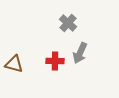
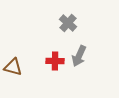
gray arrow: moved 1 px left, 3 px down
brown triangle: moved 1 px left, 3 px down
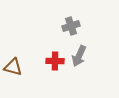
gray cross: moved 3 px right, 3 px down; rotated 30 degrees clockwise
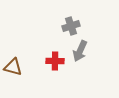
gray arrow: moved 1 px right, 5 px up
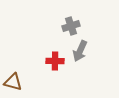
brown triangle: moved 15 px down
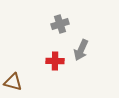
gray cross: moved 11 px left, 2 px up
gray arrow: moved 1 px right, 1 px up
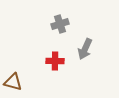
gray arrow: moved 4 px right, 1 px up
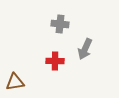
gray cross: rotated 24 degrees clockwise
brown triangle: moved 2 px right; rotated 24 degrees counterclockwise
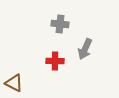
brown triangle: moved 1 px left, 1 px down; rotated 36 degrees clockwise
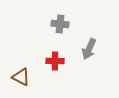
gray arrow: moved 4 px right
brown triangle: moved 7 px right, 6 px up
